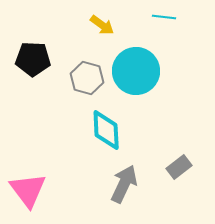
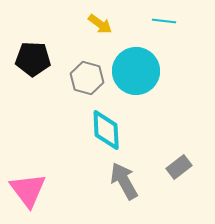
cyan line: moved 4 px down
yellow arrow: moved 2 px left, 1 px up
gray arrow: moved 3 px up; rotated 54 degrees counterclockwise
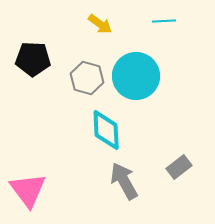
cyan line: rotated 10 degrees counterclockwise
cyan circle: moved 5 px down
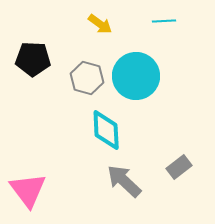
gray arrow: rotated 18 degrees counterclockwise
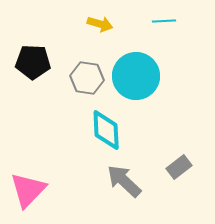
yellow arrow: rotated 20 degrees counterclockwise
black pentagon: moved 3 px down
gray hexagon: rotated 8 degrees counterclockwise
pink triangle: rotated 21 degrees clockwise
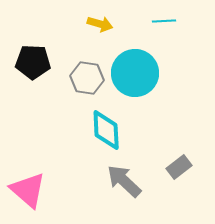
cyan circle: moved 1 px left, 3 px up
pink triangle: rotated 33 degrees counterclockwise
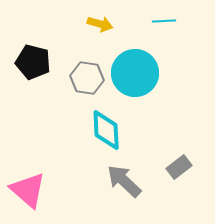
black pentagon: rotated 12 degrees clockwise
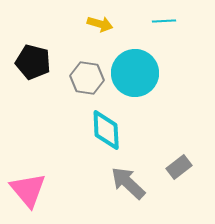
gray arrow: moved 4 px right, 2 px down
pink triangle: rotated 9 degrees clockwise
